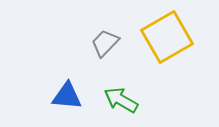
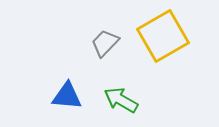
yellow square: moved 4 px left, 1 px up
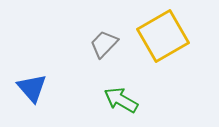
gray trapezoid: moved 1 px left, 1 px down
blue triangle: moved 35 px left, 8 px up; rotated 44 degrees clockwise
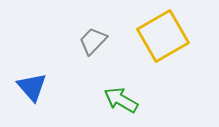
gray trapezoid: moved 11 px left, 3 px up
blue triangle: moved 1 px up
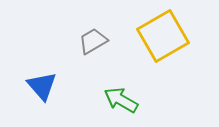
gray trapezoid: rotated 16 degrees clockwise
blue triangle: moved 10 px right, 1 px up
